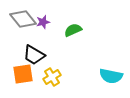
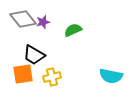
yellow cross: rotated 18 degrees clockwise
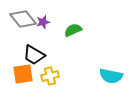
yellow cross: moved 2 px left, 1 px up
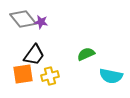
purple star: moved 2 px left; rotated 24 degrees clockwise
green semicircle: moved 13 px right, 24 px down
black trapezoid: rotated 85 degrees counterclockwise
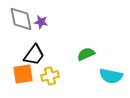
gray diamond: moved 2 px left; rotated 28 degrees clockwise
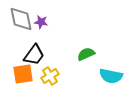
yellow cross: rotated 18 degrees counterclockwise
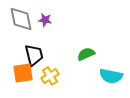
purple star: moved 4 px right, 2 px up
black trapezoid: rotated 50 degrees counterclockwise
orange square: moved 1 px up
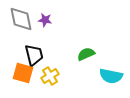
orange square: rotated 25 degrees clockwise
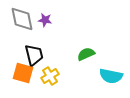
gray diamond: moved 1 px right
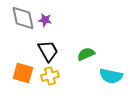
gray diamond: moved 1 px right, 1 px up
black trapezoid: moved 14 px right, 4 px up; rotated 15 degrees counterclockwise
yellow cross: rotated 18 degrees clockwise
